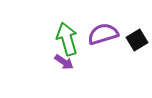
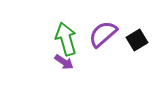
purple semicircle: rotated 24 degrees counterclockwise
green arrow: moved 1 px left
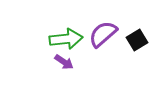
green arrow: rotated 100 degrees clockwise
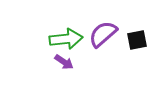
black square: rotated 20 degrees clockwise
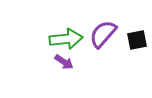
purple semicircle: rotated 8 degrees counterclockwise
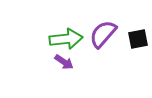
black square: moved 1 px right, 1 px up
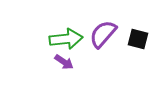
black square: rotated 25 degrees clockwise
